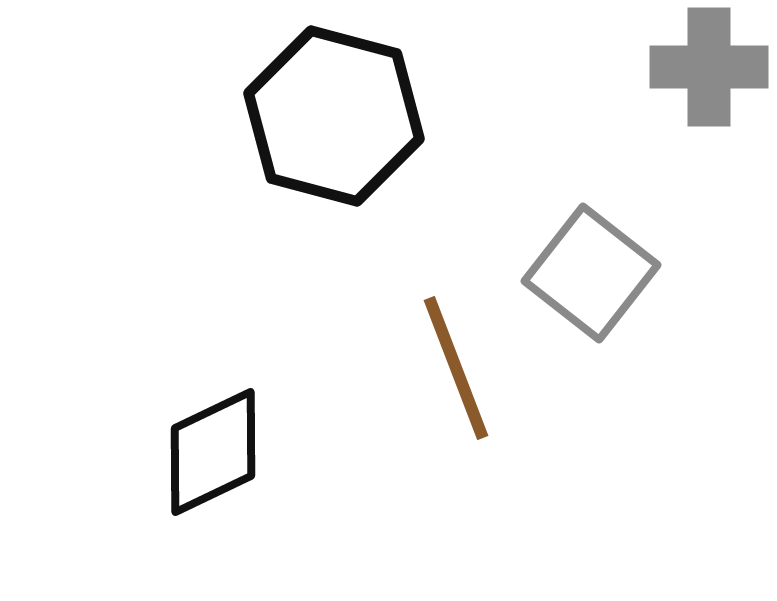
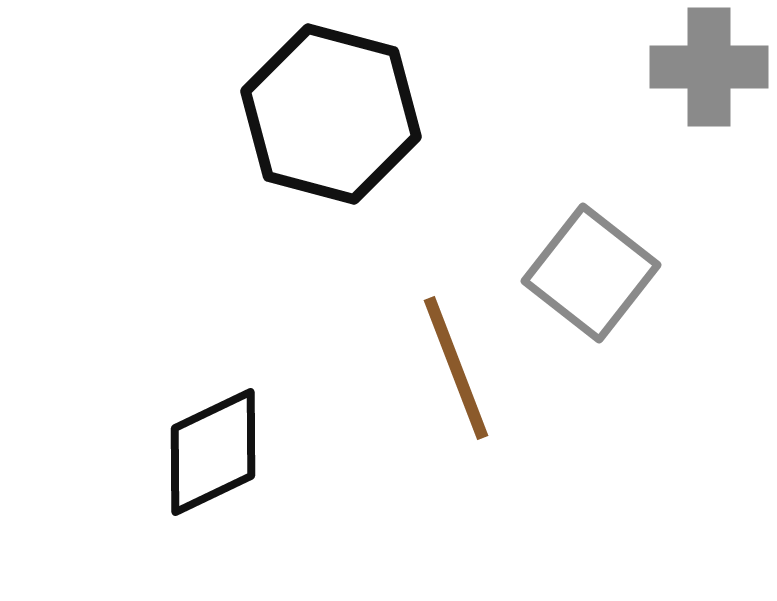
black hexagon: moved 3 px left, 2 px up
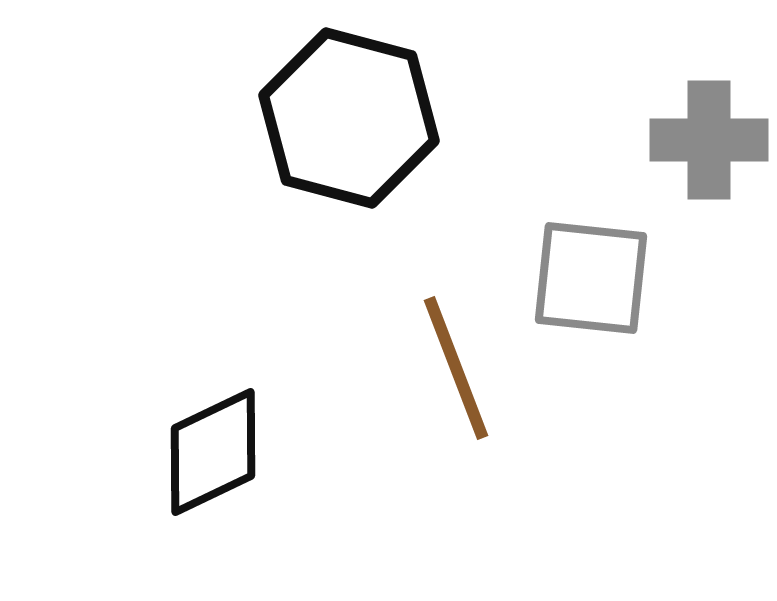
gray cross: moved 73 px down
black hexagon: moved 18 px right, 4 px down
gray square: moved 5 px down; rotated 32 degrees counterclockwise
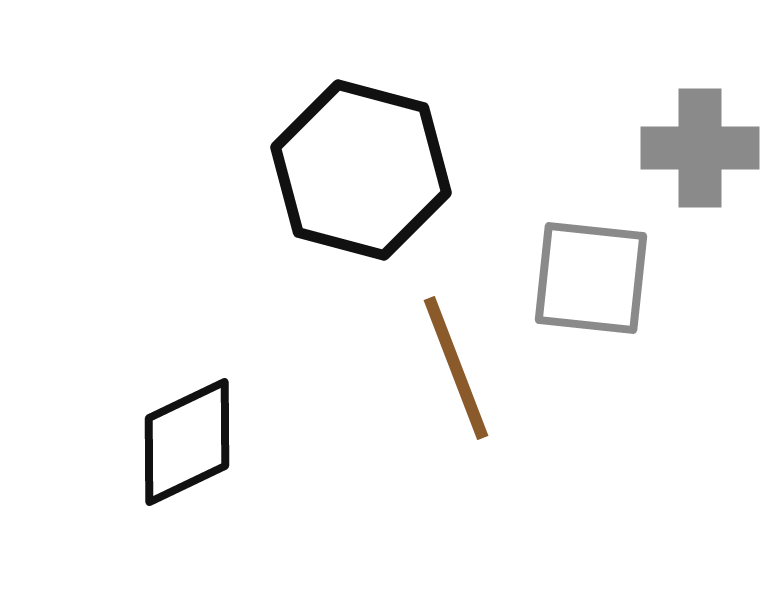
black hexagon: moved 12 px right, 52 px down
gray cross: moved 9 px left, 8 px down
black diamond: moved 26 px left, 10 px up
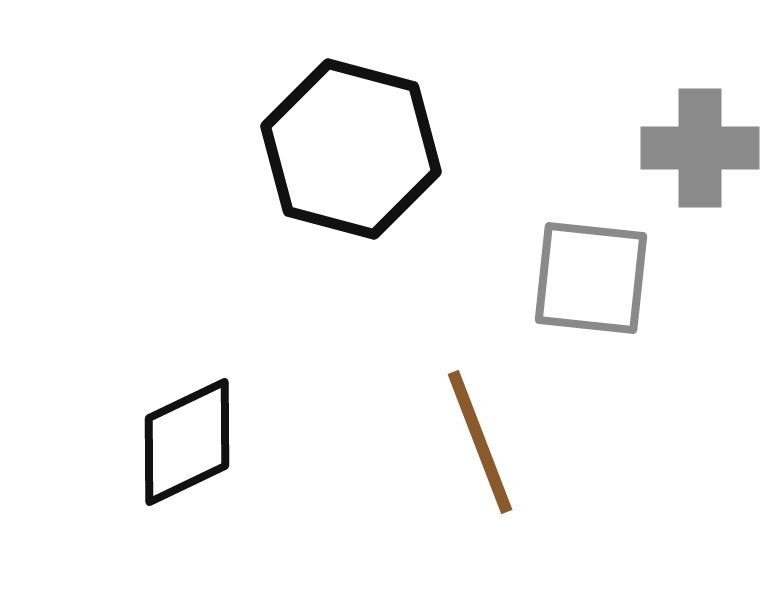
black hexagon: moved 10 px left, 21 px up
brown line: moved 24 px right, 74 px down
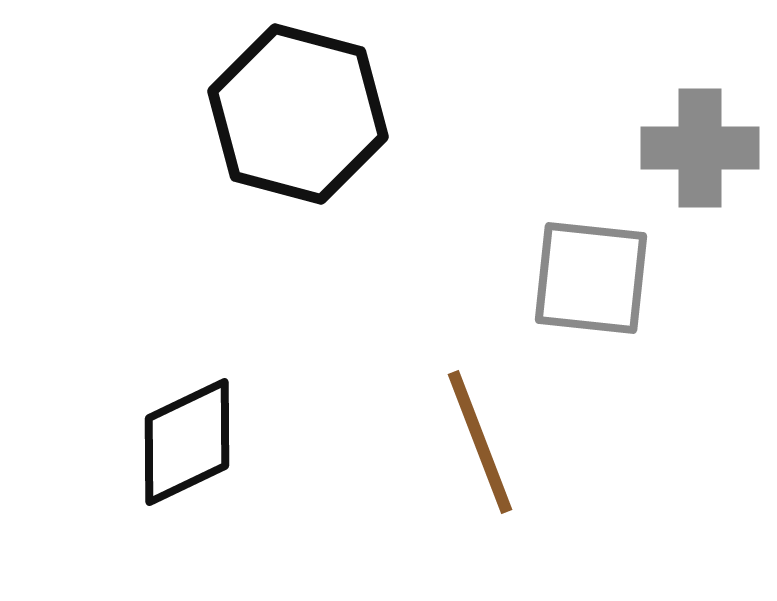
black hexagon: moved 53 px left, 35 px up
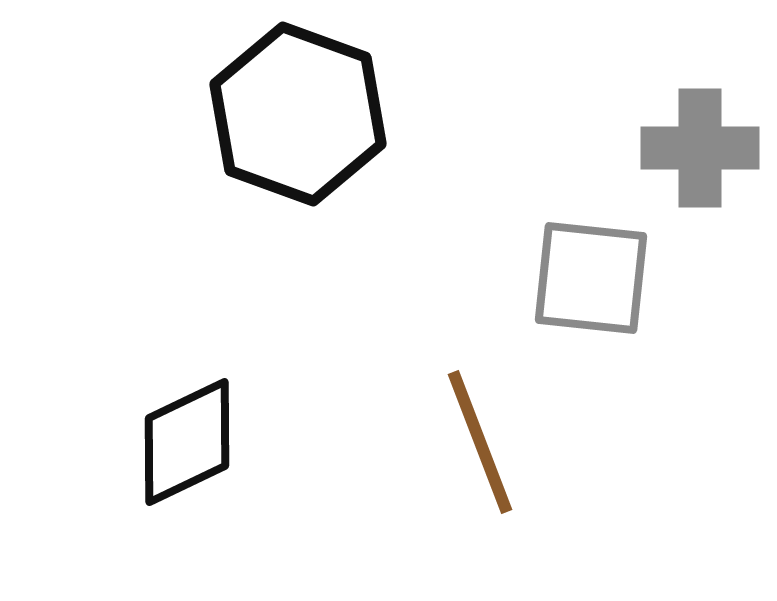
black hexagon: rotated 5 degrees clockwise
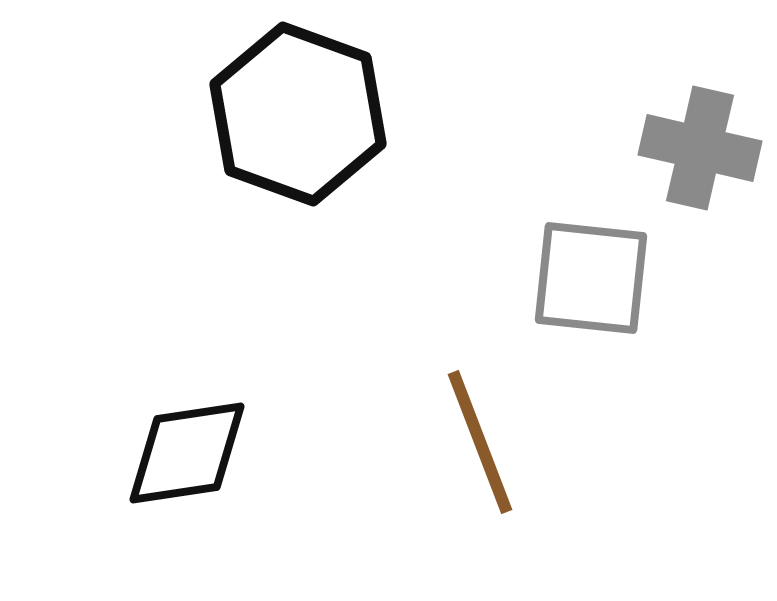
gray cross: rotated 13 degrees clockwise
black diamond: moved 11 px down; rotated 17 degrees clockwise
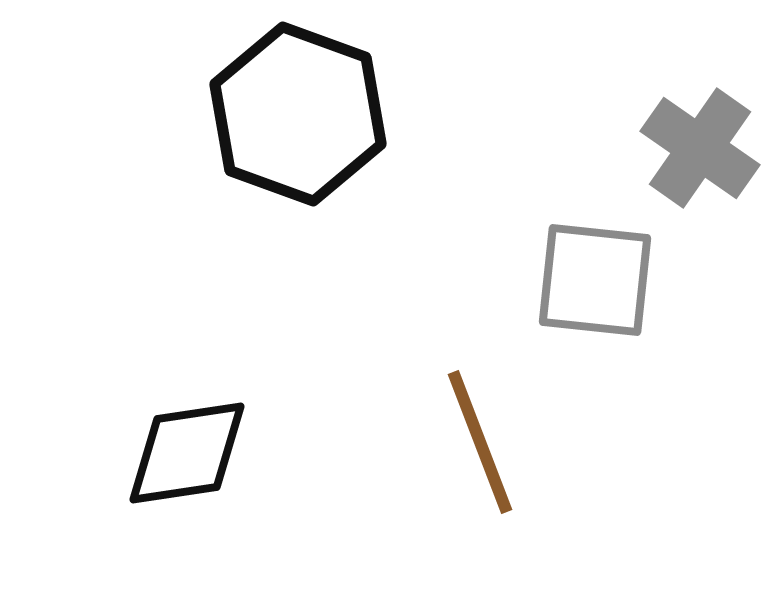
gray cross: rotated 22 degrees clockwise
gray square: moved 4 px right, 2 px down
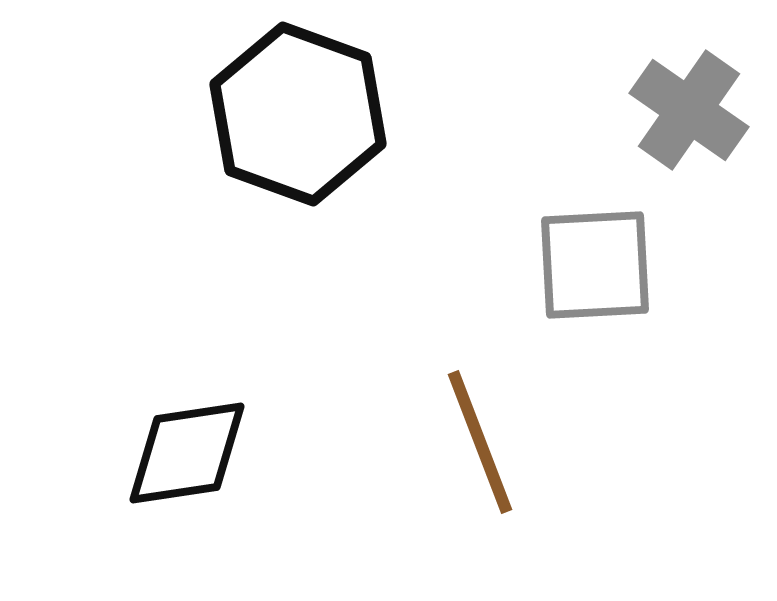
gray cross: moved 11 px left, 38 px up
gray square: moved 15 px up; rotated 9 degrees counterclockwise
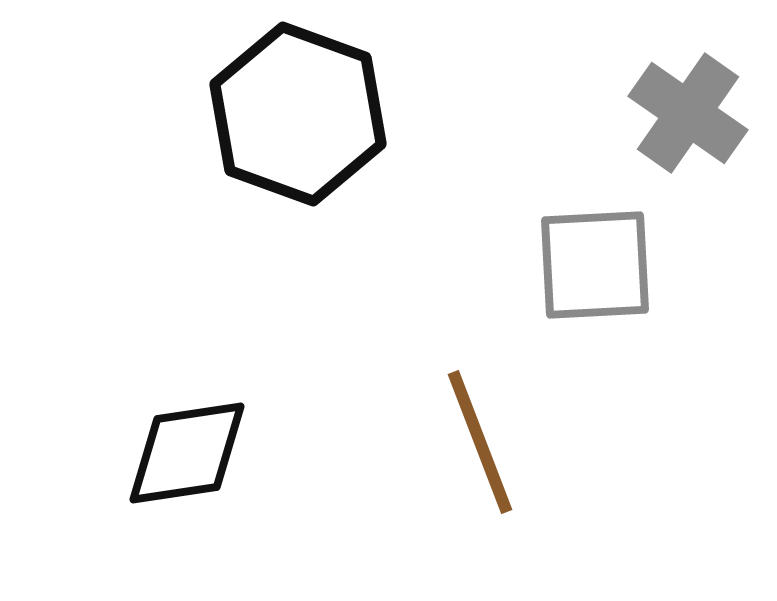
gray cross: moved 1 px left, 3 px down
